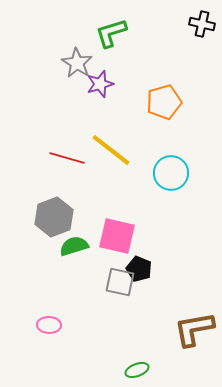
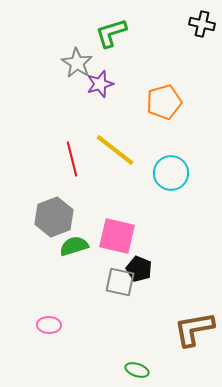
yellow line: moved 4 px right
red line: moved 5 px right, 1 px down; rotated 60 degrees clockwise
green ellipse: rotated 40 degrees clockwise
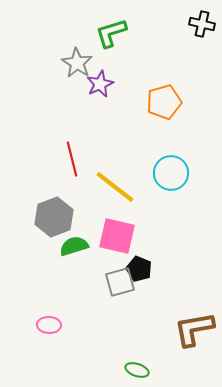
purple star: rotated 8 degrees counterclockwise
yellow line: moved 37 px down
gray square: rotated 28 degrees counterclockwise
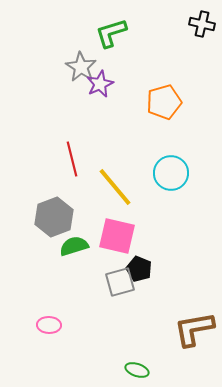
gray star: moved 4 px right, 4 px down
yellow line: rotated 12 degrees clockwise
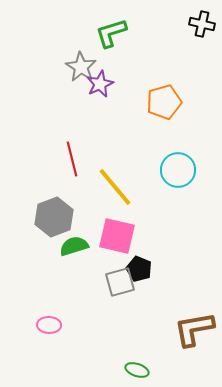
cyan circle: moved 7 px right, 3 px up
